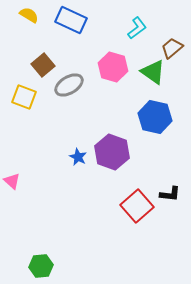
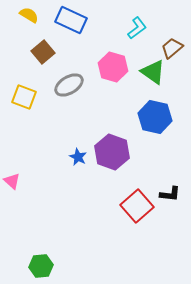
brown square: moved 13 px up
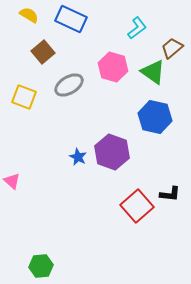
blue rectangle: moved 1 px up
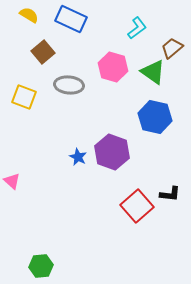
gray ellipse: rotated 36 degrees clockwise
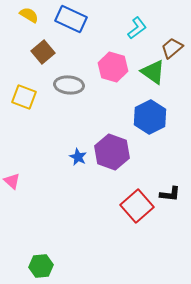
blue hexagon: moved 5 px left; rotated 20 degrees clockwise
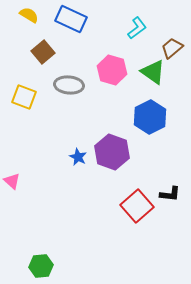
pink hexagon: moved 1 px left, 3 px down
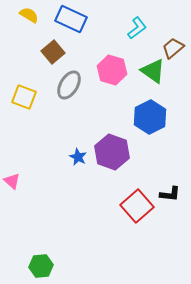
brown trapezoid: moved 1 px right
brown square: moved 10 px right
green triangle: moved 1 px up
gray ellipse: rotated 64 degrees counterclockwise
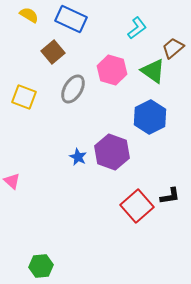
gray ellipse: moved 4 px right, 4 px down
black L-shape: moved 2 px down; rotated 15 degrees counterclockwise
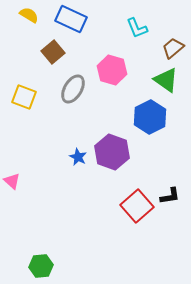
cyan L-shape: rotated 105 degrees clockwise
green triangle: moved 13 px right, 9 px down
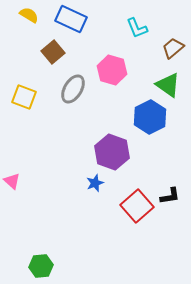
green triangle: moved 2 px right, 5 px down
blue star: moved 17 px right, 26 px down; rotated 24 degrees clockwise
